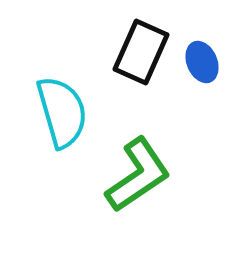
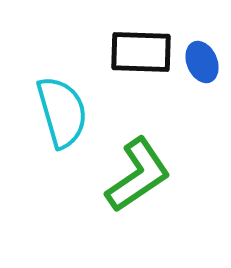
black rectangle: rotated 68 degrees clockwise
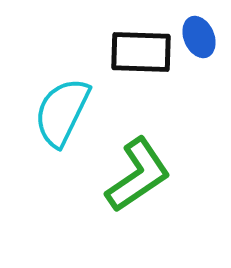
blue ellipse: moved 3 px left, 25 px up
cyan semicircle: rotated 138 degrees counterclockwise
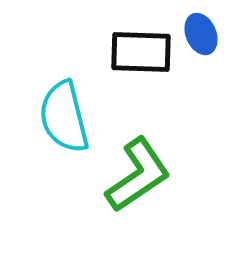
blue ellipse: moved 2 px right, 3 px up
cyan semicircle: moved 2 px right, 5 px down; rotated 40 degrees counterclockwise
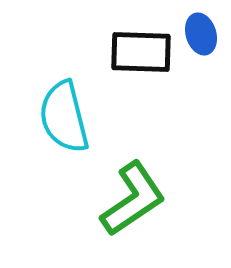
blue ellipse: rotated 6 degrees clockwise
green L-shape: moved 5 px left, 24 px down
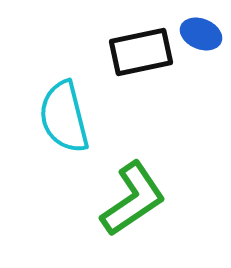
blue ellipse: rotated 51 degrees counterclockwise
black rectangle: rotated 14 degrees counterclockwise
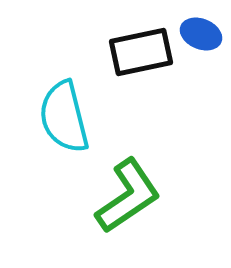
green L-shape: moved 5 px left, 3 px up
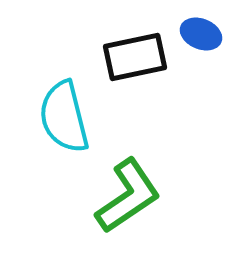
black rectangle: moved 6 px left, 5 px down
